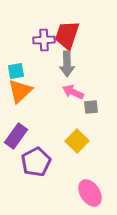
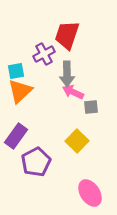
purple cross: moved 14 px down; rotated 25 degrees counterclockwise
gray arrow: moved 10 px down
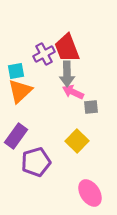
red trapezoid: moved 13 px down; rotated 40 degrees counterclockwise
purple pentagon: rotated 12 degrees clockwise
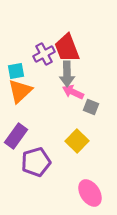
gray square: rotated 28 degrees clockwise
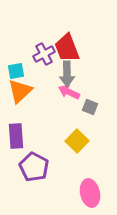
pink arrow: moved 4 px left
gray square: moved 1 px left
purple rectangle: rotated 40 degrees counterclockwise
purple pentagon: moved 2 px left, 5 px down; rotated 28 degrees counterclockwise
pink ellipse: rotated 20 degrees clockwise
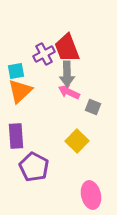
gray square: moved 3 px right
pink ellipse: moved 1 px right, 2 px down
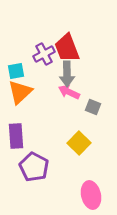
orange triangle: moved 1 px down
yellow square: moved 2 px right, 2 px down
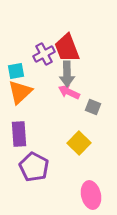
purple rectangle: moved 3 px right, 2 px up
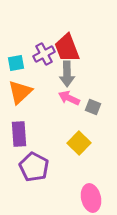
cyan square: moved 8 px up
pink arrow: moved 6 px down
pink ellipse: moved 3 px down
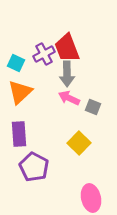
cyan square: rotated 36 degrees clockwise
